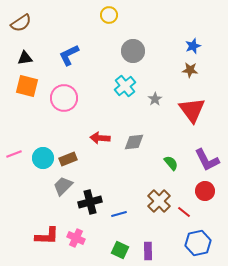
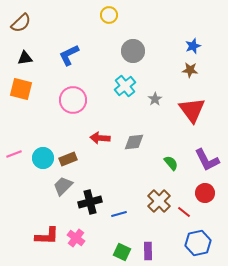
brown semicircle: rotated 10 degrees counterclockwise
orange square: moved 6 px left, 3 px down
pink circle: moved 9 px right, 2 px down
red circle: moved 2 px down
pink cross: rotated 12 degrees clockwise
green square: moved 2 px right, 2 px down
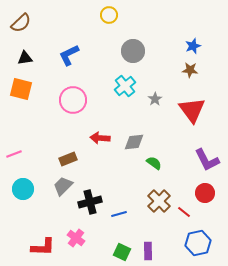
cyan circle: moved 20 px left, 31 px down
green semicircle: moved 17 px left; rotated 14 degrees counterclockwise
red L-shape: moved 4 px left, 11 px down
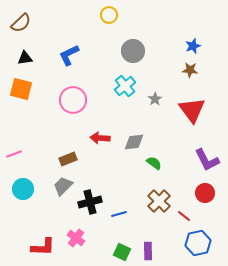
red line: moved 4 px down
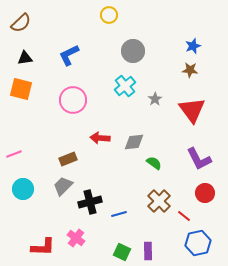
purple L-shape: moved 8 px left, 1 px up
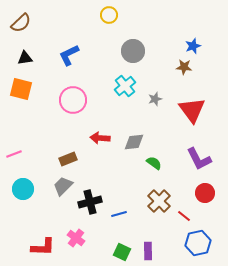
brown star: moved 6 px left, 3 px up
gray star: rotated 16 degrees clockwise
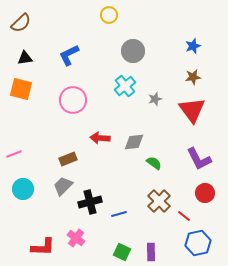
brown star: moved 9 px right, 10 px down; rotated 14 degrees counterclockwise
purple rectangle: moved 3 px right, 1 px down
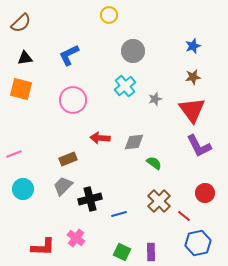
purple L-shape: moved 13 px up
black cross: moved 3 px up
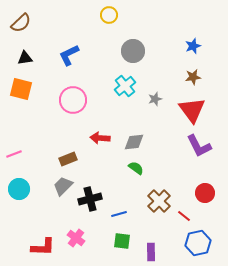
green semicircle: moved 18 px left, 5 px down
cyan circle: moved 4 px left
green square: moved 11 px up; rotated 18 degrees counterclockwise
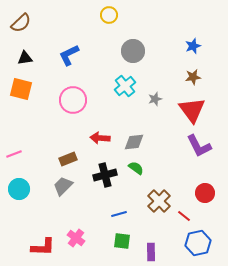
black cross: moved 15 px right, 24 px up
